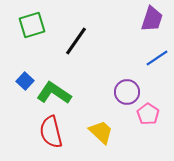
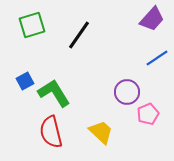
purple trapezoid: rotated 24 degrees clockwise
black line: moved 3 px right, 6 px up
blue square: rotated 18 degrees clockwise
green L-shape: rotated 24 degrees clockwise
pink pentagon: rotated 15 degrees clockwise
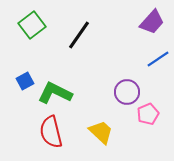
purple trapezoid: moved 3 px down
green square: rotated 20 degrees counterclockwise
blue line: moved 1 px right, 1 px down
green L-shape: moved 1 px right; rotated 32 degrees counterclockwise
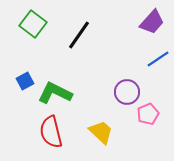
green square: moved 1 px right, 1 px up; rotated 16 degrees counterclockwise
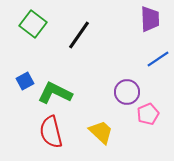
purple trapezoid: moved 2 px left, 3 px up; rotated 44 degrees counterclockwise
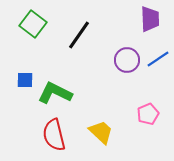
blue square: moved 1 px up; rotated 30 degrees clockwise
purple circle: moved 32 px up
red semicircle: moved 3 px right, 3 px down
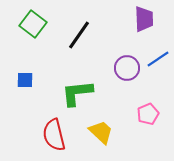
purple trapezoid: moved 6 px left
purple circle: moved 8 px down
green L-shape: moved 22 px right; rotated 32 degrees counterclockwise
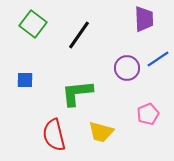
yellow trapezoid: rotated 152 degrees clockwise
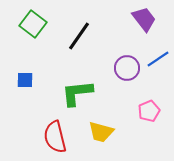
purple trapezoid: rotated 36 degrees counterclockwise
black line: moved 1 px down
pink pentagon: moved 1 px right, 3 px up
red semicircle: moved 1 px right, 2 px down
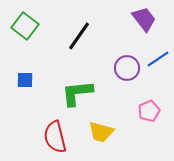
green square: moved 8 px left, 2 px down
